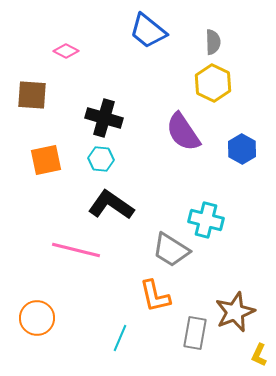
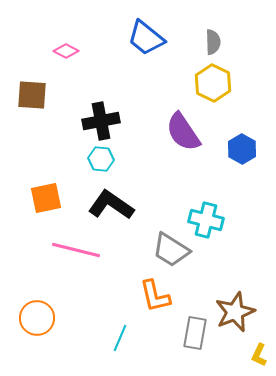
blue trapezoid: moved 2 px left, 7 px down
black cross: moved 3 px left, 3 px down; rotated 27 degrees counterclockwise
orange square: moved 38 px down
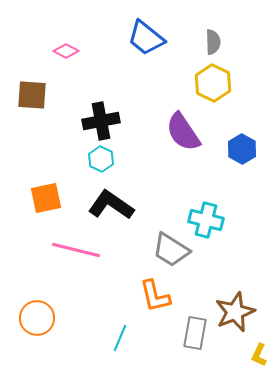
cyan hexagon: rotated 20 degrees clockwise
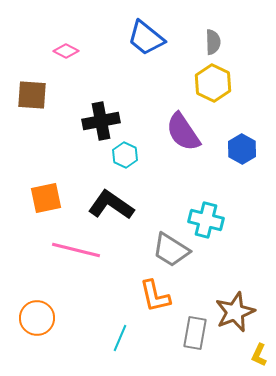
cyan hexagon: moved 24 px right, 4 px up
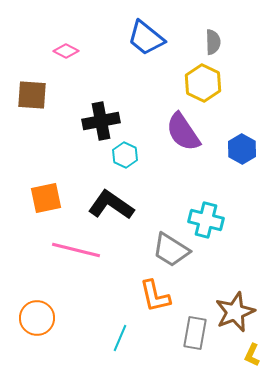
yellow hexagon: moved 10 px left
yellow L-shape: moved 7 px left
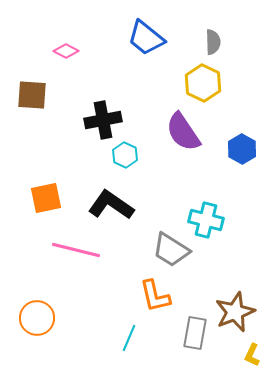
black cross: moved 2 px right, 1 px up
cyan line: moved 9 px right
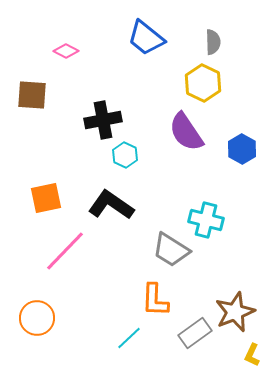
purple semicircle: moved 3 px right
pink line: moved 11 px left, 1 px down; rotated 60 degrees counterclockwise
orange L-shape: moved 4 px down; rotated 15 degrees clockwise
gray rectangle: rotated 44 degrees clockwise
cyan line: rotated 24 degrees clockwise
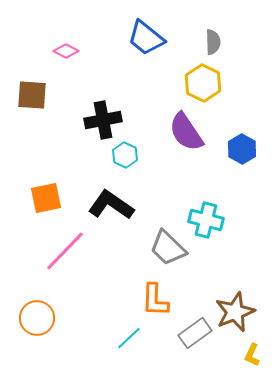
gray trapezoid: moved 3 px left, 2 px up; rotated 12 degrees clockwise
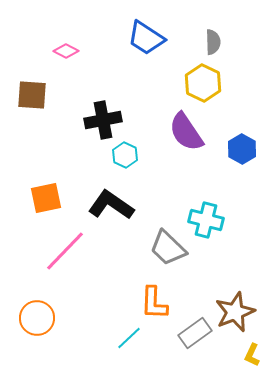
blue trapezoid: rotated 6 degrees counterclockwise
orange L-shape: moved 1 px left, 3 px down
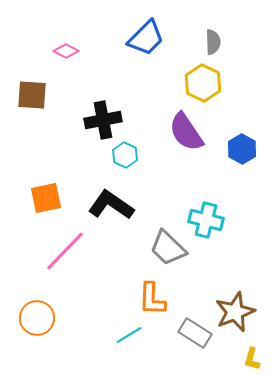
blue trapezoid: rotated 78 degrees counterclockwise
orange L-shape: moved 2 px left, 4 px up
gray rectangle: rotated 68 degrees clockwise
cyan line: moved 3 px up; rotated 12 degrees clockwise
yellow L-shape: moved 4 px down; rotated 10 degrees counterclockwise
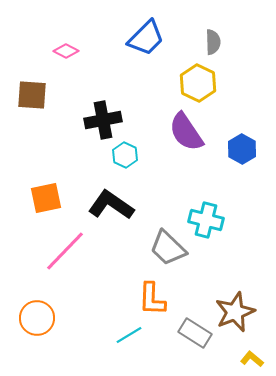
yellow hexagon: moved 5 px left
yellow L-shape: rotated 115 degrees clockwise
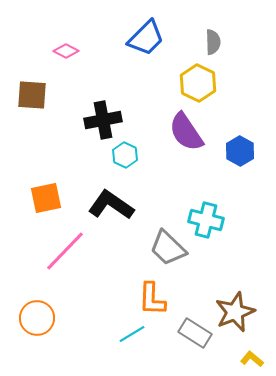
blue hexagon: moved 2 px left, 2 px down
cyan line: moved 3 px right, 1 px up
